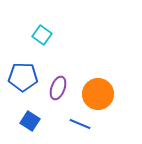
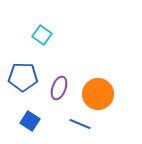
purple ellipse: moved 1 px right
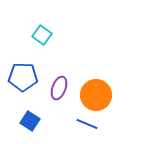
orange circle: moved 2 px left, 1 px down
blue line: moved 7 px right
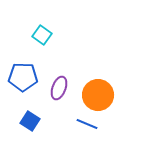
orange circle: moved 2 px right
